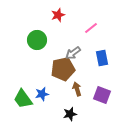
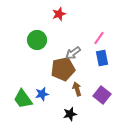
red star: moved 1 px right, 1 px up
pink line: moved 8 px right, 10 px down; rotated 16 degrees counterclockwise
purple square: rotated 18 degrees clockwise
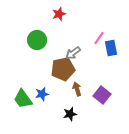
blue rectangle: moved 9 px right, 10 px up
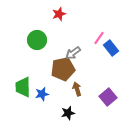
blue rectangle: rotated 28 degrees counterclockwise
purple square: moved 6 px right, 2 px down; rotated 12 degrees clockwise
green trapezoid: moved 12 px up; rotated 35 degrees clockwise
black star: moved 2 px left, 1 px up
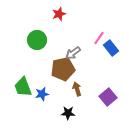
green trapezoid: rotated 20 degrees counterclockwise
black star: rotated 16 degrees clockwise
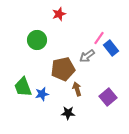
gray arrow: moved 14 px right, 3 px down
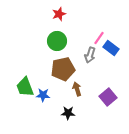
green circle: moved 20 px right, 1 px down
blue rectangle: rotated 14 degrees counterclockwise
gray arrow: moved 3 px right, 1 px up; rotated 35 degrees counterclockwise
green trapezoid: moved 2 px right
blue star: moved 1 px right, 1 px down; rotated 16 degrees clockwise
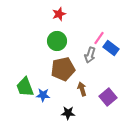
brown arrow: moved 5 px right
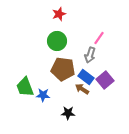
blue rectangle: moved 25 px left, 29 px down
brown pentagon: rotated 20 degrees clockwise
brown arrow: rotated 40 degrees counterclockwise
purple square: moved 3 px left, 17 px up
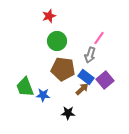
red star: moved 10 px left, 2 px down
brown arrow: rotated 104 degrees clockwise
